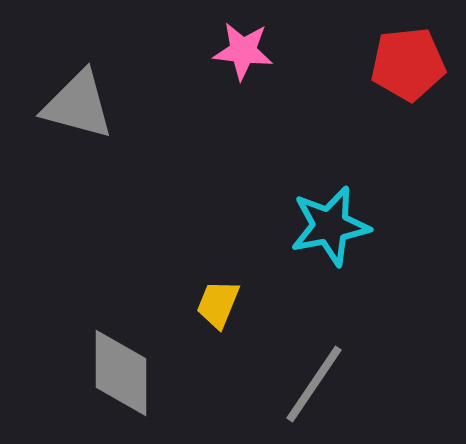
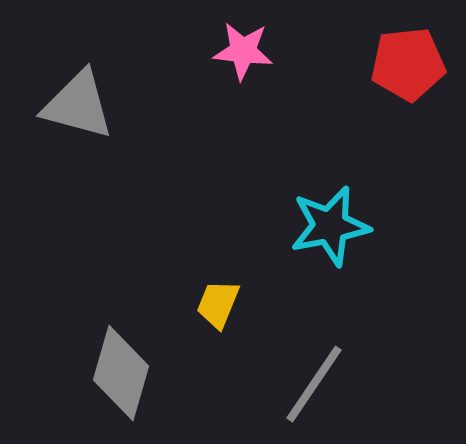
gray diamond: rotated 16 degrees clockwise
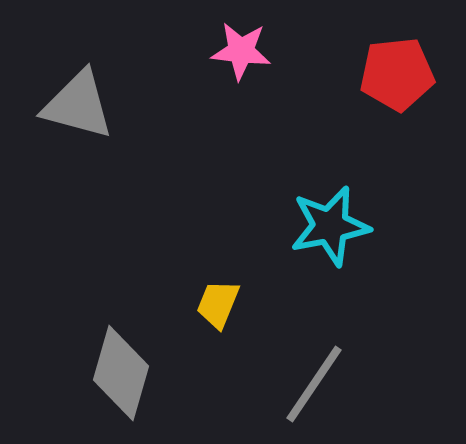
pink star: moved 2 px left
red pentagon: moved 11 px left, 10 px down
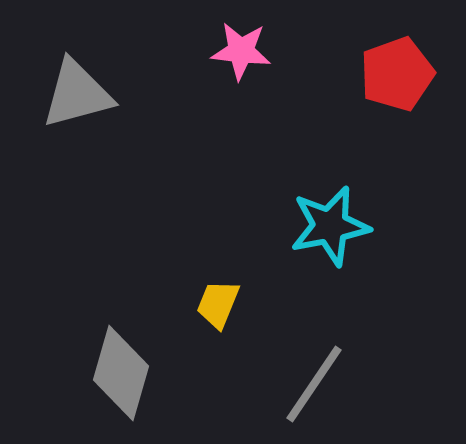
red pentagon: rotated 14 degrees counterclockwise
gray triangle: moved 1 px left, 11 px up; rotated 30 degrees counterclockwise
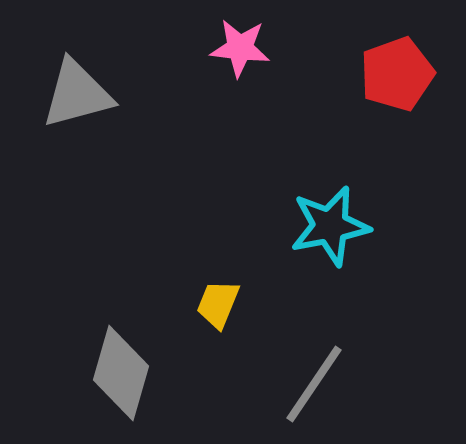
pink star: moved 1 px left, 3 px up
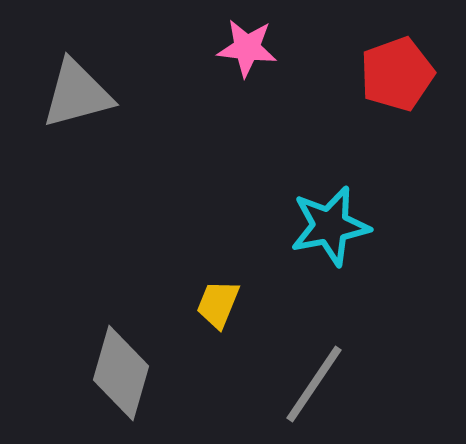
pink star: moved 7 px right
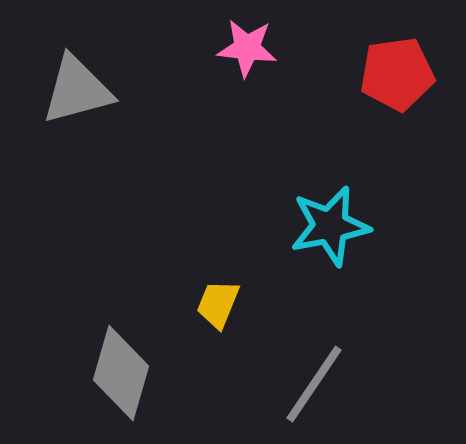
red pentagon: rotated 12 degrees clockwise
gray triangle: moved 4 px up
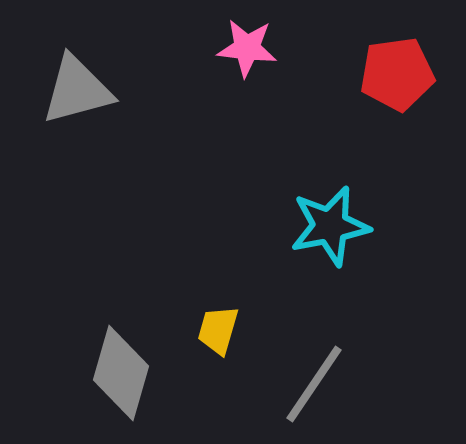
yellow trapezoid: moved 26 px down; rotated 6 degrees counterclockwise
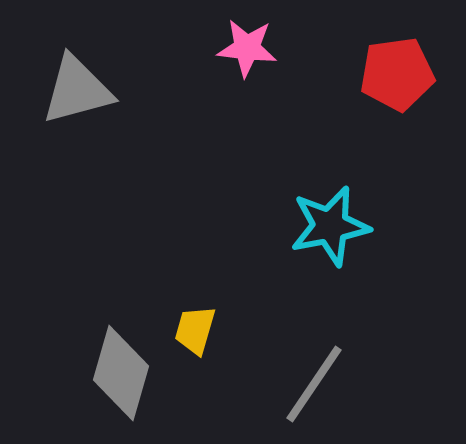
yellow trapezoid: moved 23 px left
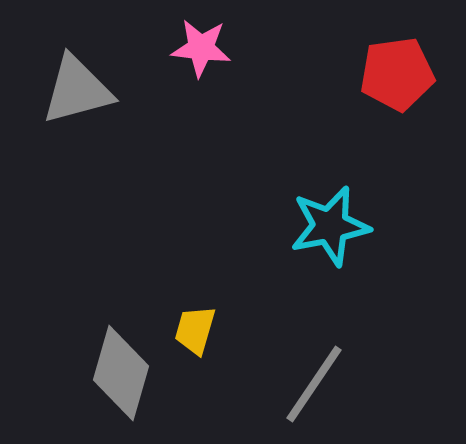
pink star: moved 46 px left
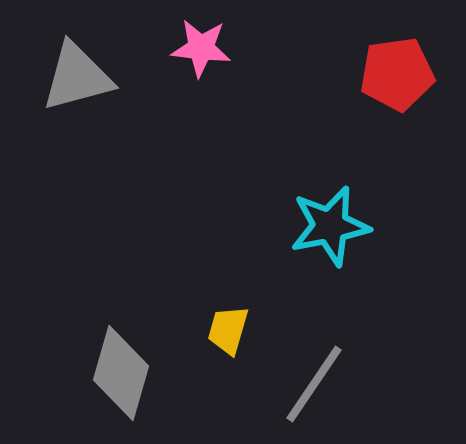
gray triangle: moved 13 px up
yellow trapezoid: moved 33 px right
